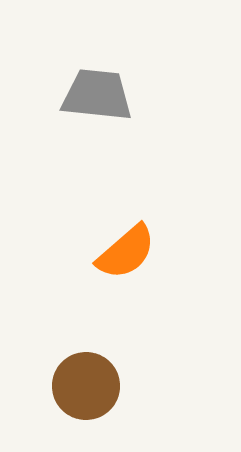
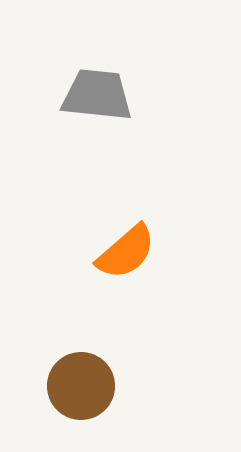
brown circle: moved 5 px left
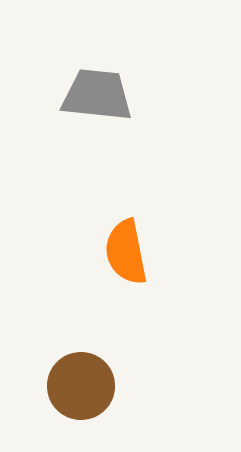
orange semicircle: rotated 120 degrees clockwise
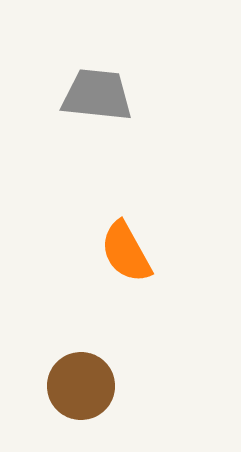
orange semicircle: rotated 18 degrees counterclockwise
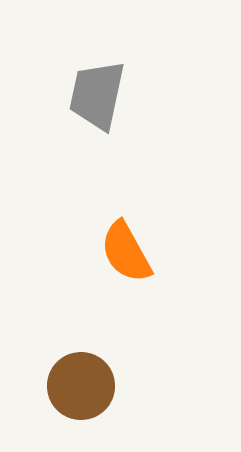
gray trapezoid: rotated 84 degrees counterclockwise
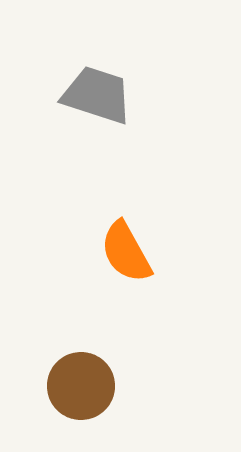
gray trapezoid: rotated 96 degrees clockwise
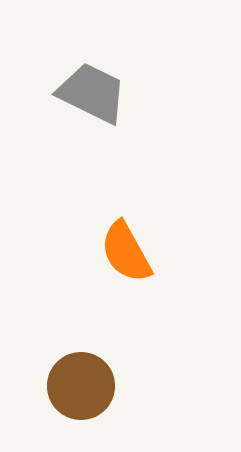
gray trapezoid: moved 5 px left, 2 px up; rotated 8 degrees clockwise
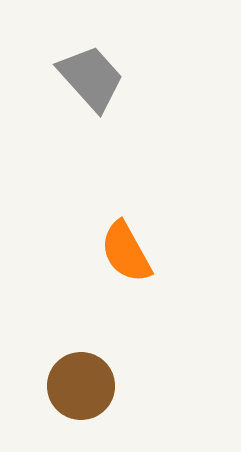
gray trapezoid: moved 1 px left, 15 px up; rotated 22 degrees clockwise
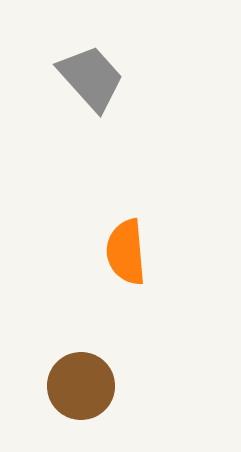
orange semicircle: rotated 24 degrees clockwise
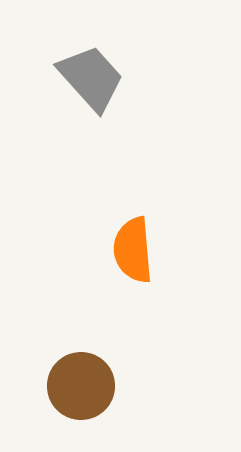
orange semicircle: moved 7 px right, 2 px up
